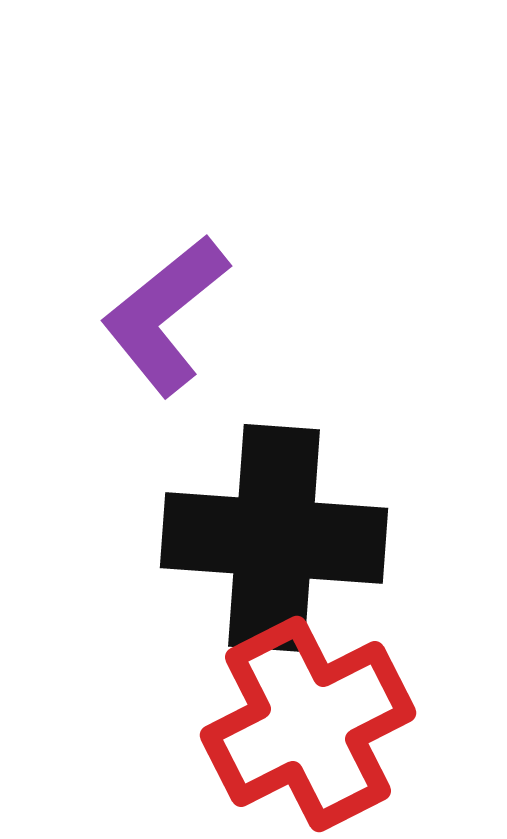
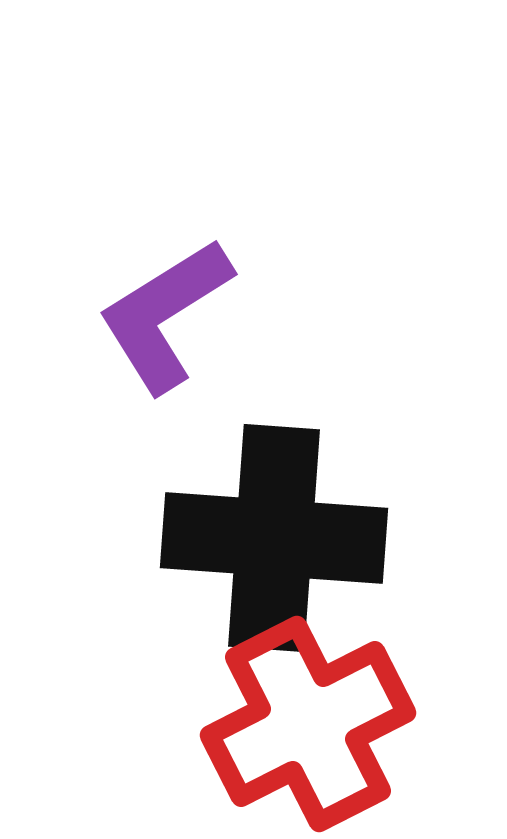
purple L-shape: rotated 7 degrees clockwise
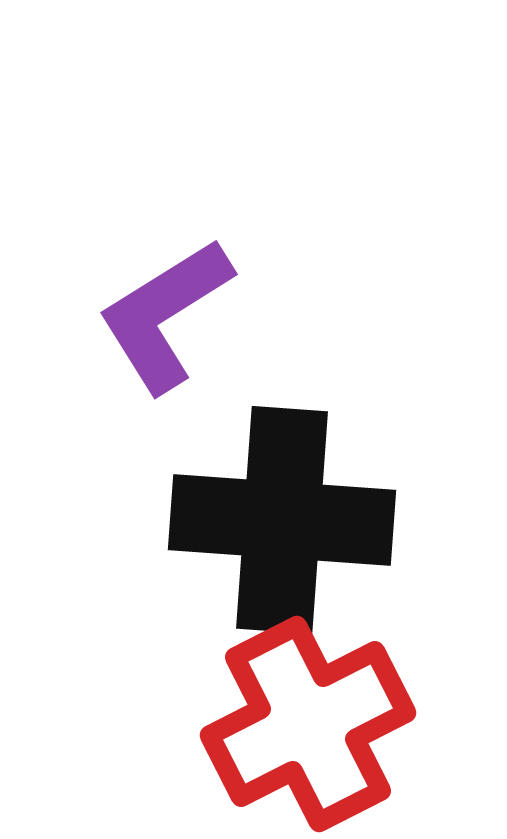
black cross: moved 8 px right, 18 px up
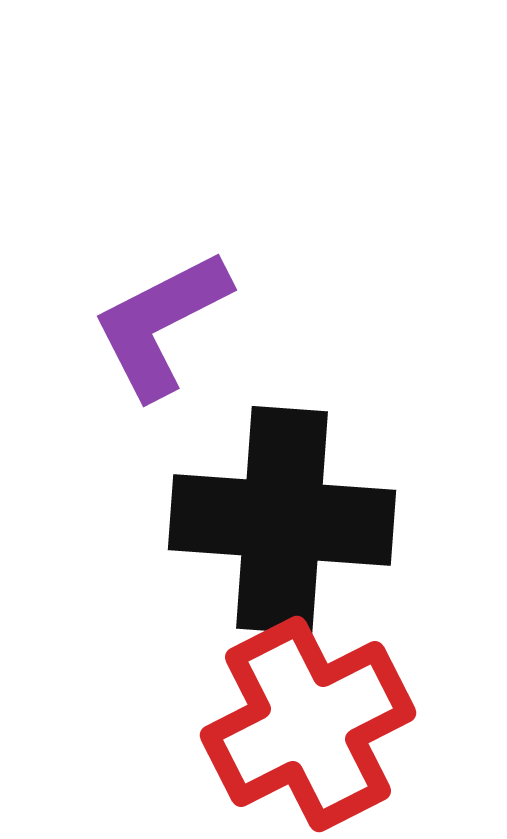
purple L-shape: moved 4 px left, 9 px down; rotated 5 degrees clockwise
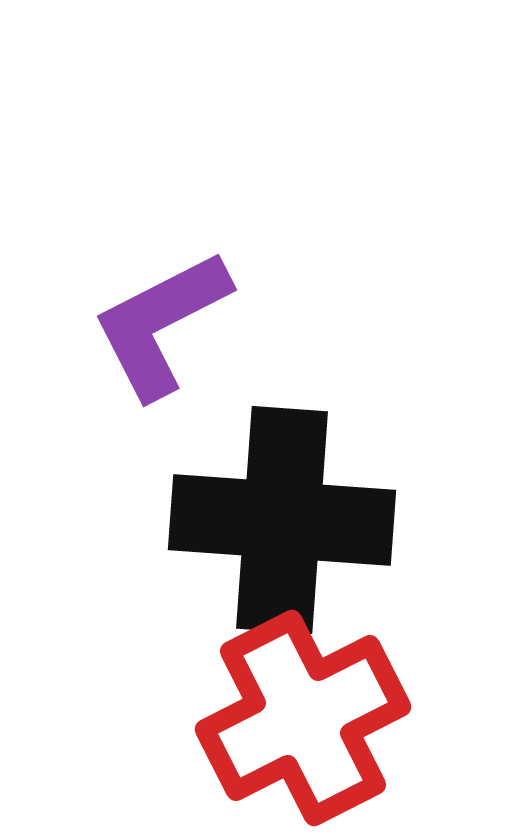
red cross: moved 5 px left, 6 px up
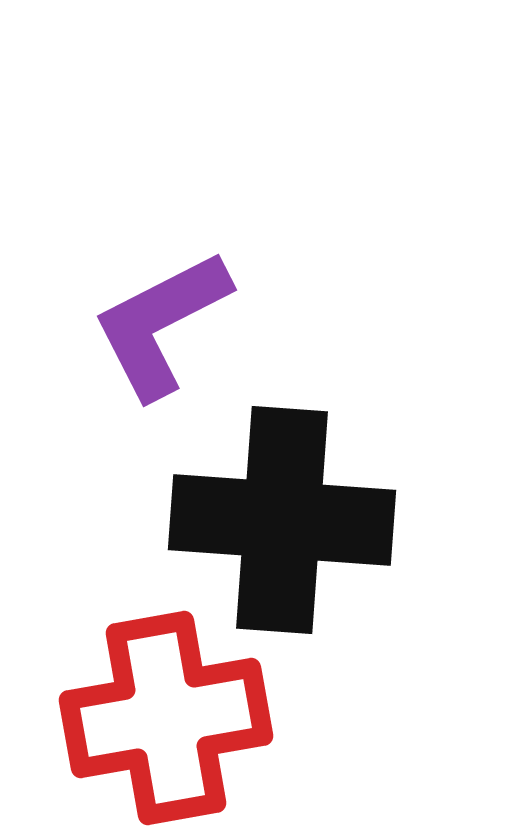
red cross: moved 137 px left; rotated 17 degrees clockwise
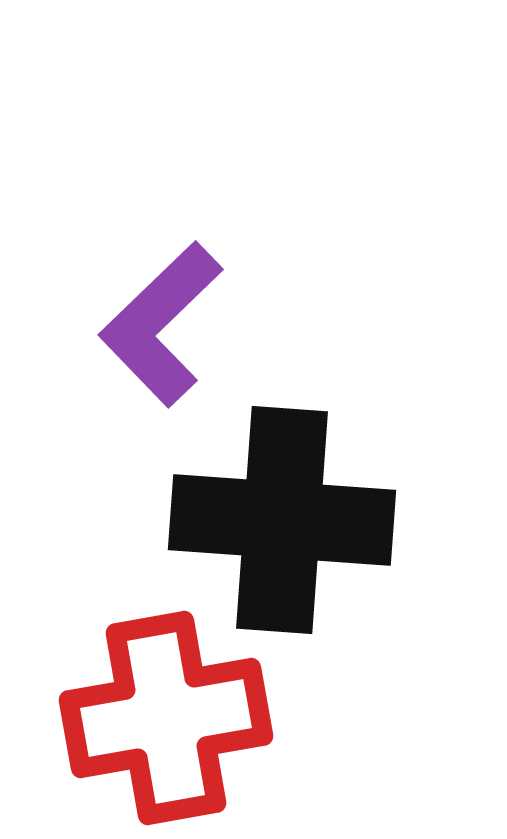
purple L-shape: rotated 17 degrees counterclockwise
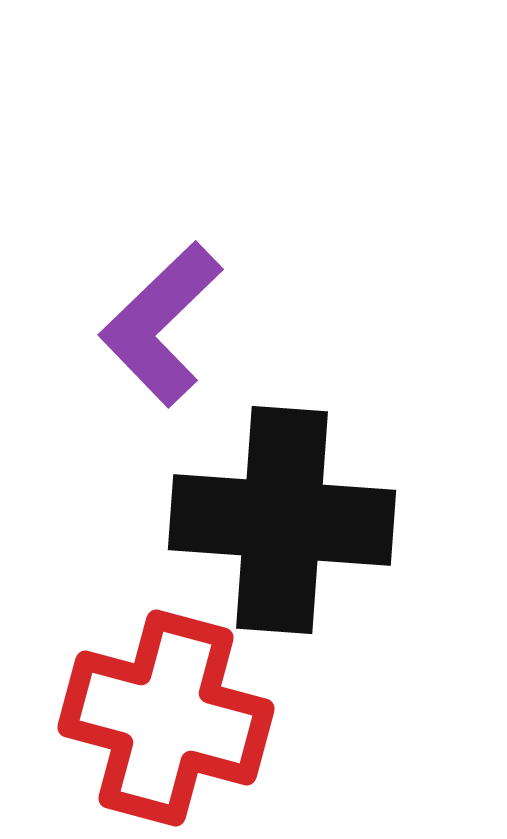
red cross: rotated 25 degrees clockwise
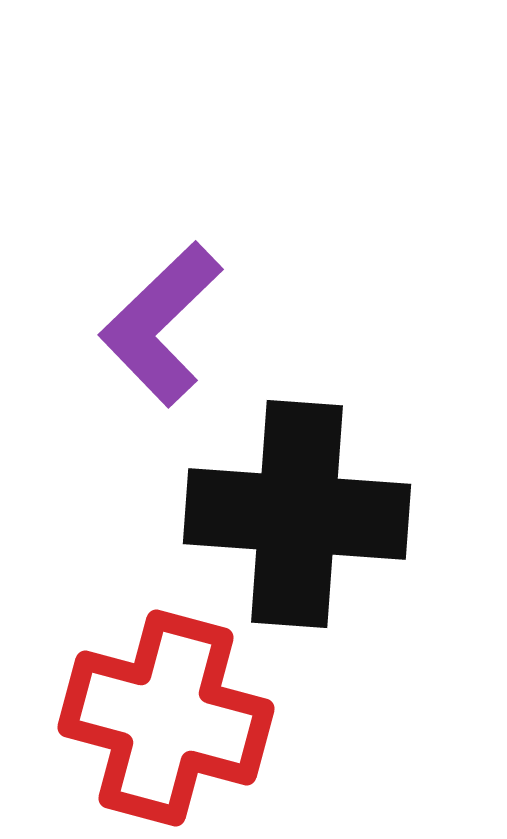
black cross: moved 15 px right, 6 px up
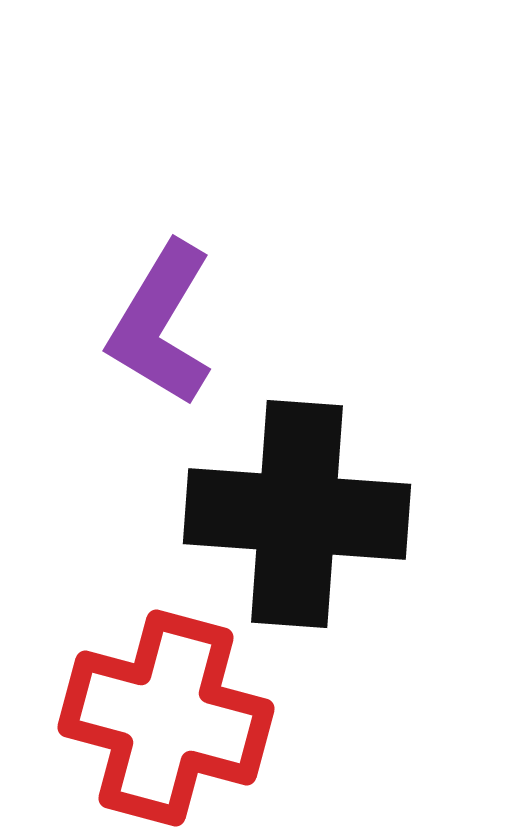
purple L-shape: rotated 15 degrees counterclockwise
